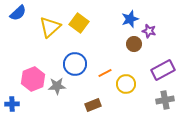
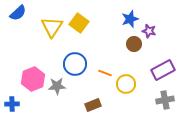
yellow triangle: moved 2 px right; rotated 15 degrees counterclockwise
orange line: rotated 48 degrees clockwise
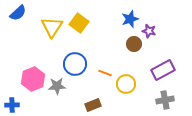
blue cross: moved 1 px down
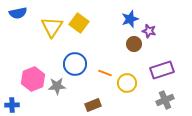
blue semicircle: rotated 30 degrees clockwise
purple rectangle: moved 1 px left; rotated 10 degrees clockwise
yellow circle: moved 1 px right, 1 px up
gray cross: rotated 12 degrees counterclockwise
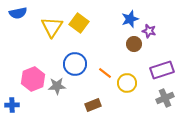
orange line: rotated 16 degrees clockwise
gray cross: moved 2 px up
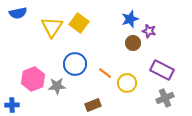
brown circle: moved 1 px left, 1 px up
purple rectangle: rotated 45 degrees clockwise
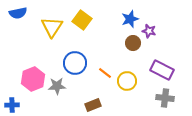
yellow square: moved 3 px right, 3 px up
blue circle: moved 1 px up
yellow circle: moved 2 px up
gray cross: rotated 30 degrees clockwise
